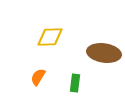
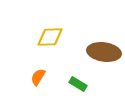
brown ellipse: moved 1 px up
green rectangle: moved 3 px right, 1 px down; rotated 66 degrees counterclockwise
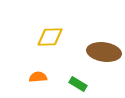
orange semicircle: rotated 54 degrees clockwise
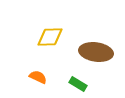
brown ellipse: moved 8 px left
orange semicircle: rotated 30 degrees clockwise
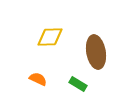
brown ellipse: rotated 72 degrees clockwise
orange semicircle: moved 2 px down
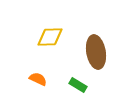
green rectangle: moved 1 px down
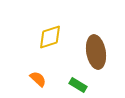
yellow diamond: rotated 16 degrees counterclockwise
orange semicircle: rotated 18 degrees clockwise
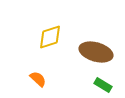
brown ellipse: rotated 64 degrees counterclockwise
green rectangle: moved 25 px right
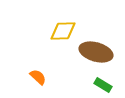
yellow diamond: moved 13 px right, 6 px up; rotated 16 degrees clockwise
orange semicircle: moved 2 px up
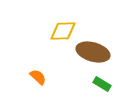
brown ellipse: moved 3 px left
green rectangle: moved 1 px left, 1 px up
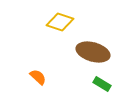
yellow diamond: moved 3 px left, 9 px up; rotated 20 degrees clockwise
